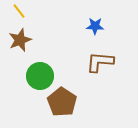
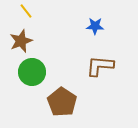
yellow line: moved 7 px right
brown star: moved 1 px right, 1 px down
brown L-shape: moved 4 px down
green circle: moved 8 px left, 4 px up
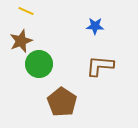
yellow line: rotated 28 degrees counterclockwise
green circle: moved 7 px right, 8 px up
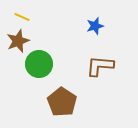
yellow line: moved 4 px left, 6 px down
blue star: rotated 18 degrees counterclockwise
brown star: moved 3 px left
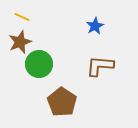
blue star: rotated 12 degrees counterclockwise
brown star: moved 2 px right, 1 px down
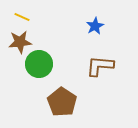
brown star: rotated 15 degrees clockwise
